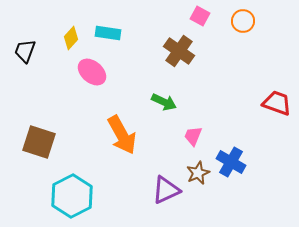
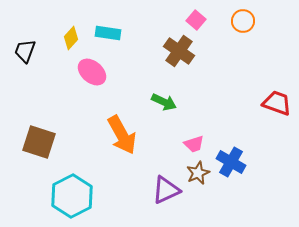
pink square: moved 4 px left, 4 px down; rotated 12 degrees clockwise
pink trapezoid: moved 1 px right, 8 px down; rotated 130 degrees counterclockwise
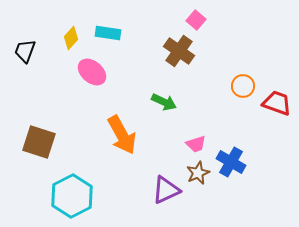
orange circle: moved 65 px down
pink trapezoid: moved 2 px right
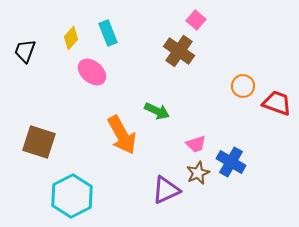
cyan rectangle: rotated 60 degrees clockwise
green arrow: moved 7 px left, 9 px down
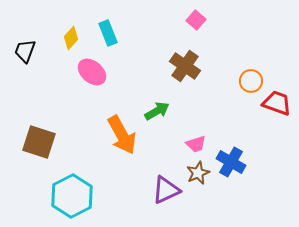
brown cross: moved 6 px right, 15 px down
orange circle: moved 8 px right, 5 px up
green arrow: rotated 55 degrees counterclockwise
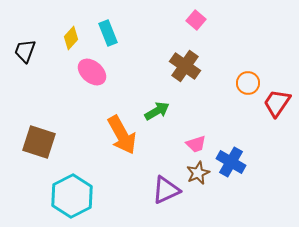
orange circle: moved 3 px left, 2 px down
red trapezoid: rotated 76 degrees counterclockwise
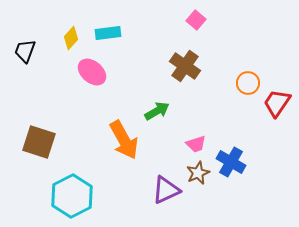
cyan rectangle: rotated 75 degrees counterclockwise
orange arrow: moved 2 px right, 5 px down
